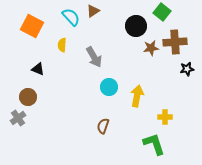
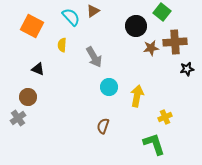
yellow cross: rotated 24 degrees counterclockwise
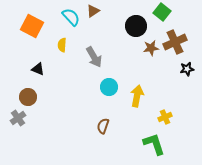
brown cross: rotated 20 degrees counterclockwise
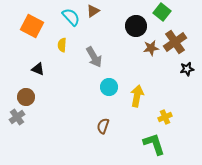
brown cross: rotated 10 degrees counterclockwise
brown circle: moved 2 px left
gray cross: moved 1 px left, 1 px up
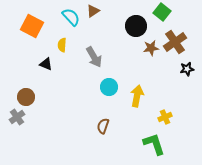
black triangle: moved 8 px right, 5 px up
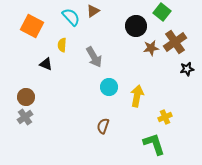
gray cross: moved 8 px right
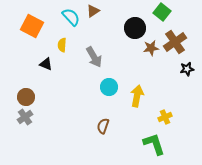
black circle: moved 1 px left, 2 px down
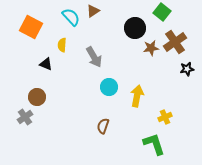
orange square: moved 1 px left, 1 px down
brown circle: moved 11 px right
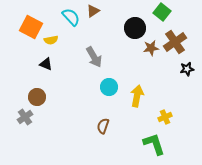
yellow semicircle: moved 11 px left, 5 px up; rotated 104 degrees counterclockwise
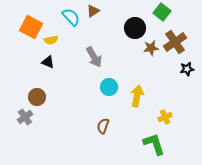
black triangle: moved 2 px right, 2 px up
